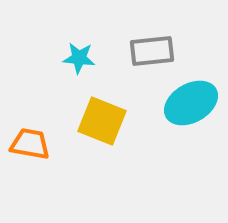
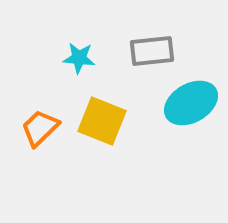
orange trapezoid: moved 10 px right, 16 px up; rotated 54 degrees counterclockwise
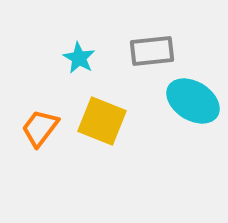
cyan star: rotated 24 degrees clockwise
cyan ellipse: moved 2 px right, 2 px up; rotated 62 degrees clockwise
orange trapezoid: rotated 9 degrees counterclockwise
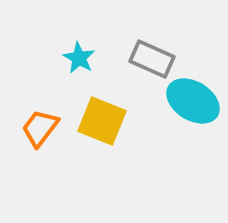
gray rectangle: moved 8 px down; rotated 30 degrees clockwise
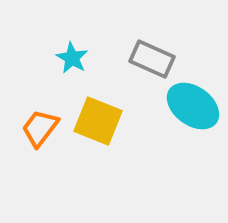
cyan star: moved 7 px left
cyan ellipse: moved 5 px down; rotated 4 degrees clockwise
yellow square: moved 4 px left
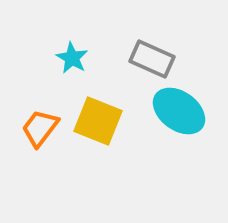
cyan ellipse: moved 14 px left, 5 px down
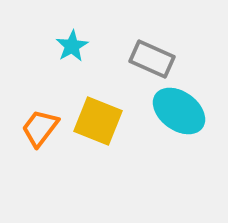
cyan star: moved 12 px up; rotated 12 degrees clockwise
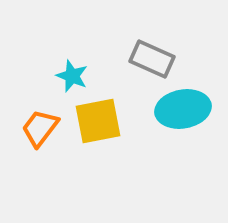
cyan star: moved 30 px down; rotated 20 degrees counterclockwise
cyan ellipse: moved 4 px right, 2 px up; rotated 46 degrees counterclockwise
yellow square: rotated 33 degrees counterclockwise
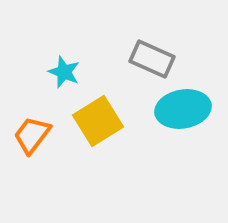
cyan star: moved 8 px left, 4 px up
yellow square: rotated 21 degrees counterclockwise
orange trapezoid: moved 8 px left, 7 px down
